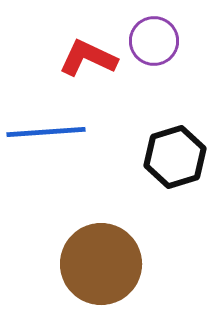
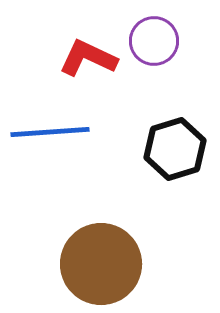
blue line: moved 4 px right
black hexagon: moved 8 px up
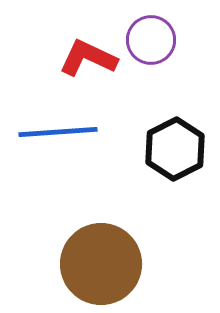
purple circle: moved 3 px left, 1 px up
blue line: moved 8 px right
black hexagon: rotated 10 degrees counterclockwise
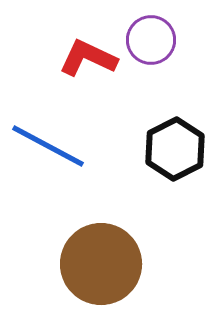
blue line: moved 10 px left, 14 px down; rotated 32 degrees clockwise
